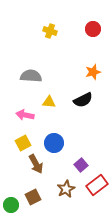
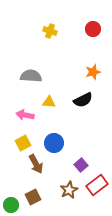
brown star: moved 3 px right, 1 px down
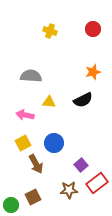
red rectangle: moved 2 px up
brown star: rotated 24 degrees clockwise
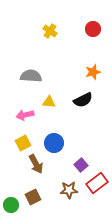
yellow cross: rotated 16 degrees clockwise
pink arrow: rotated 24 degrees counterclockwise
